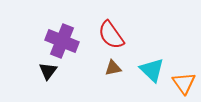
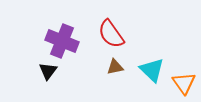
red semicircle: moved 1 px up
brown triangle: moved 2 px right, 1 px up
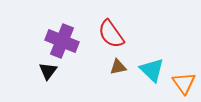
brown triangle: moved 3 px right
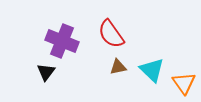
black triangle: moved 2 px left, 1 px down
